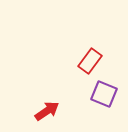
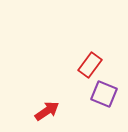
red rectangle: moved 4 px down
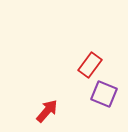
red arrow: rotated 15 degrees counterclockwise
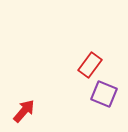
red arrow: moved 23 px left
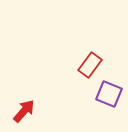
purple square: moved 5 px right
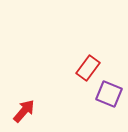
red rectangle: moved 2 px left, 3 px down
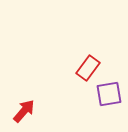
purple square: rotated 32 degrees counterclockwise
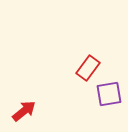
red arrow: rotated 10 degrees clockwise
